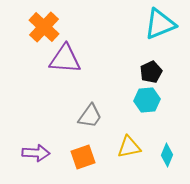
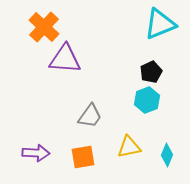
cyan hexagon: rotated 15 degrees counterclockwise
orange square: rotated 10 degrees clockwise
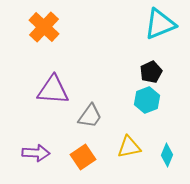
purple triangle: moved 12 px left, 31 px down
orange square: rotated 25 degrees counterclockwise
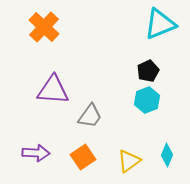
black pentagon: moved 3 px left, 1 px up
yellow triangle: moved 14 px down; rotated 25 degrees counterclockwise
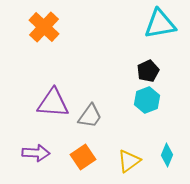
cyan triangle: rotated 12 degrees clockwise
purple triangle: moved 13 px down
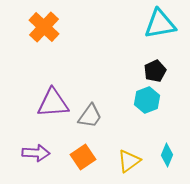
black pentagon: moved 7 px right
purple triangle: rotated 8 degrees counterclockwise
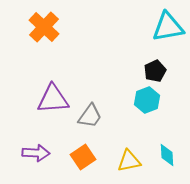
cyan triangle: moved 8 px right, 3 px down
purple triangle: moved 4 px up
cyan diamond: rotated 25 degrees counterclockwise
yellow triangle: rotated 25 degrees clockwise
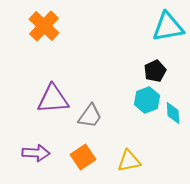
orange cross: moved 1 px up
cyan diamond: moved 6 px right, 42 px up
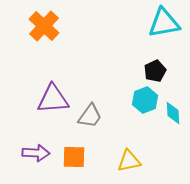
cyan triangle: moved 4 px left, 4 px up
cyan hexagon: moved 2 px left
orange square: moved 9 px left; rotated 35 degrees clockwise
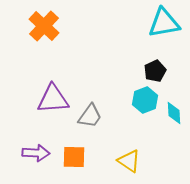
cyan diamond: moved 1 px right
yellow triangle: rotated 45 degrees clockwise
